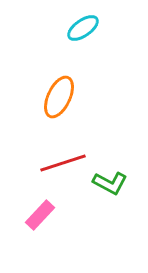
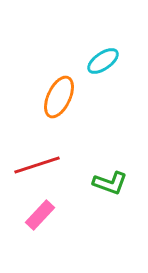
cyan ellipse: moved 20 px right, 33 px down
red line: moved 26 px left, 2 px down
green L-shape: rotated 8 degrees counterclockwise
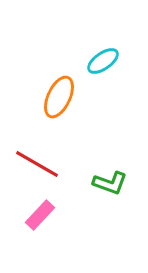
red line: moved 1 px up; rotated 48 degrees clockwise
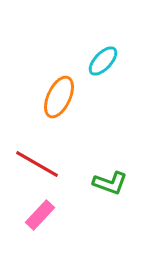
cyan ellipse: rotated 12 degrees counterclockwise
